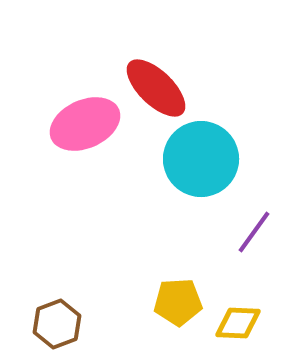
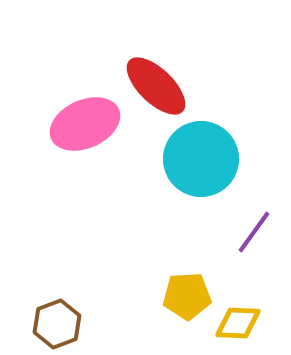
red ellipse: moved 2 px up
yellow pentagon: moved 9 px right, 6 px up
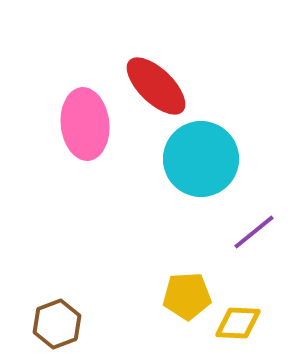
pink ellipse: rotated 72 degrees counterclockwise
purple line: rotated 15 degrees clockwise
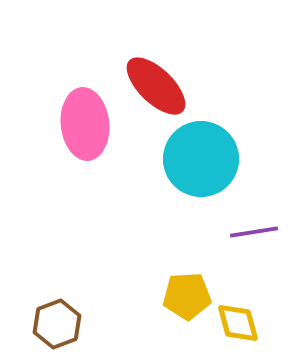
purple line: rotated 30 degrees clockwise
yellow diamond: rotated 72 degrees clockwise
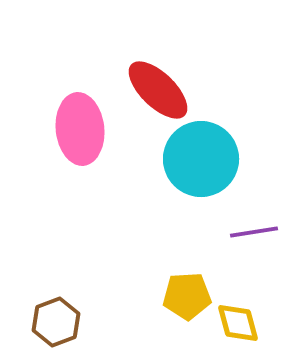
red ellipse: moved 2 px right, 4 px down
pink ellipse: moved 5 px left, 5 px down
brown hexagon: moved 1 px left, 2 px up
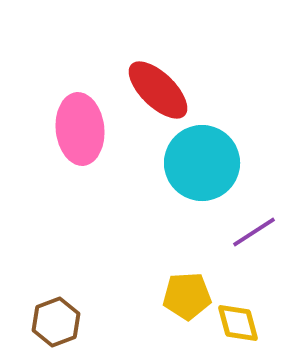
cyan circle: moved 1 px right, 4 px down
purple line: rotated 24 degrees counterclockwise
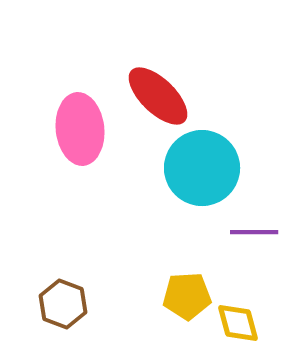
red ellipse: moved 6 px down
cyan circle: moved 5 px down
purple line: rotated 33 degrees clockwise
brown hexagon: moved 7 px right, 18 px up; rotated 18 degrees counterclockwise
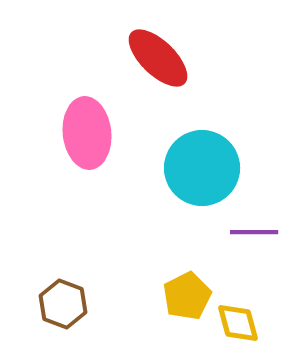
red ellipse: moved 38 px up
pink ellipse: moved 7 px right, 4 px down
yellow pentagon: rotated 24 degrees counterclockwise
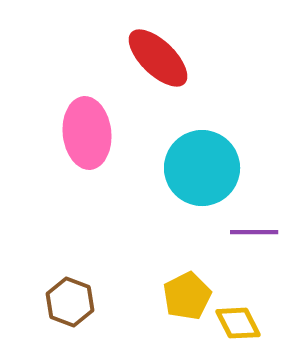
brown hexagon: moved 7 px right, 2 px up
yellow diamond: rotated 12 degrees counterclockwise
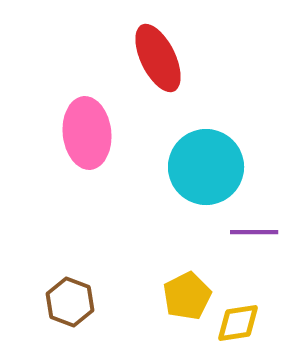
red ellipse: rotated 20 degrees clockwise
cyan circle: moved 4 px right, 1 px up
yellow diamond: rotated 72 degrees counterclockwise
